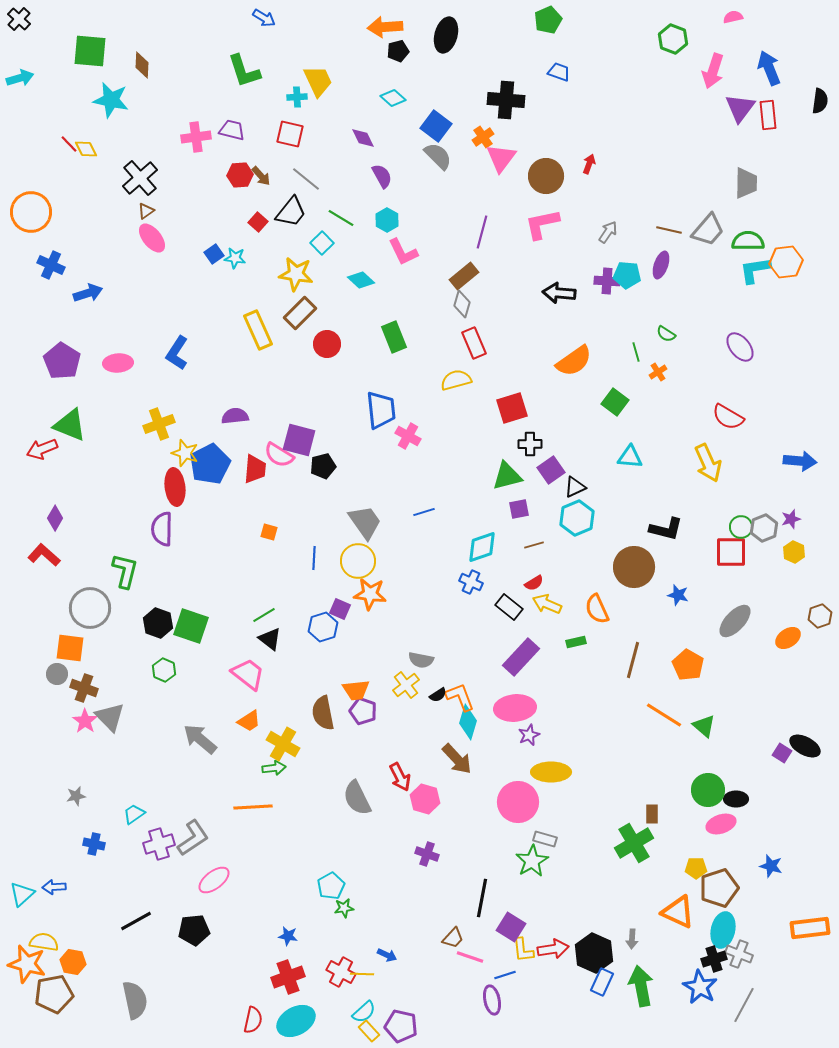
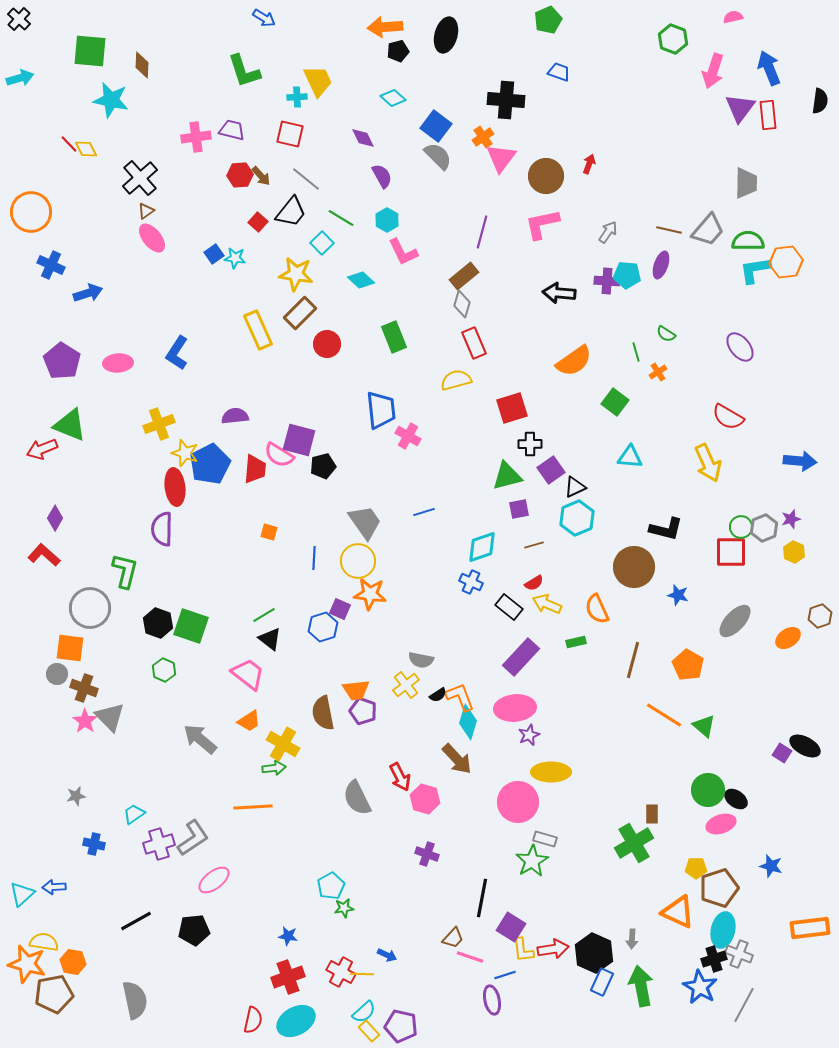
black ellipse at (736, 799): rotated 35 degrees clockwise
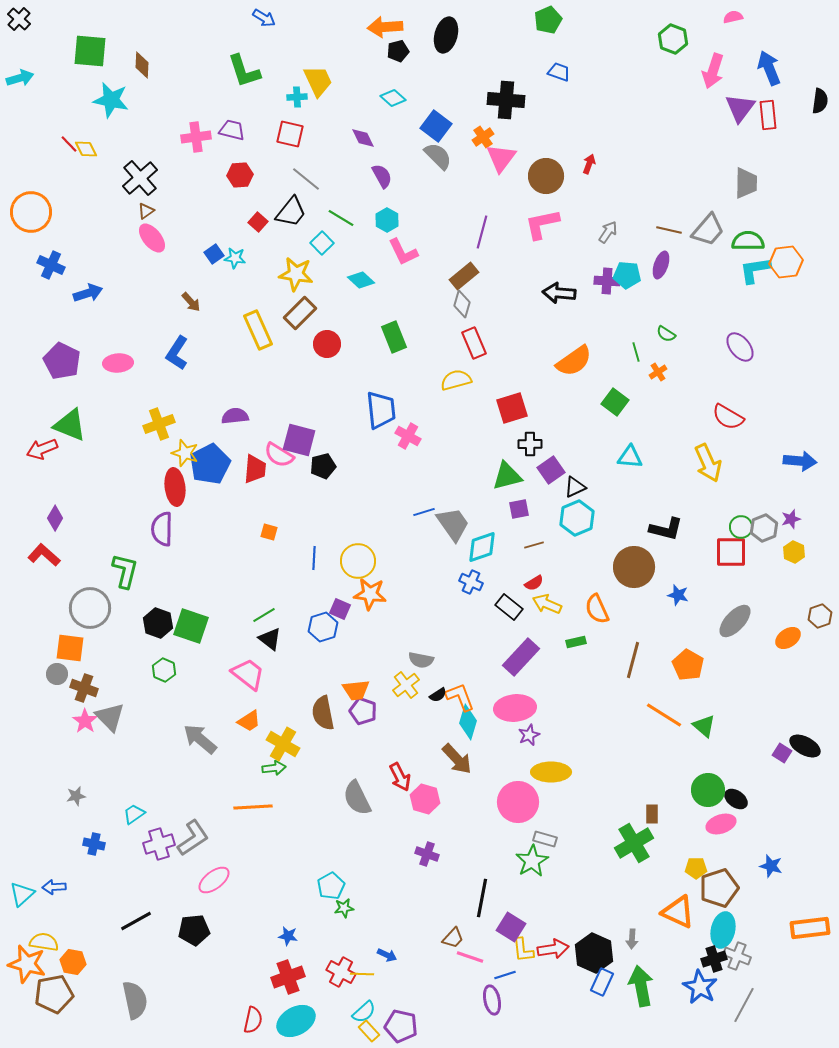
brown arrow at (261, 176): moved 70 px left, 126 px down
purple pentagon at (62, 361): rotated 6 degrees counterclockwise
gray trapezoid at (365, 522): moved 88 px right, 2 px down
gray cross at (739, 954): moved 2 px left, 2 px down
